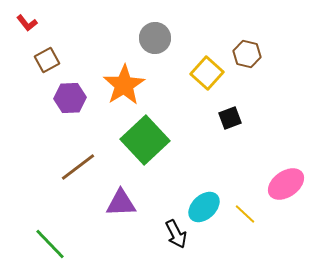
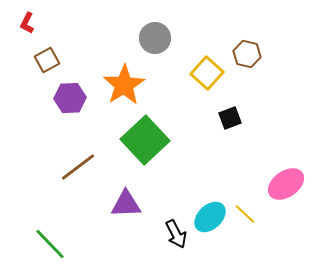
red L-shape: rotated 65 degrees clockwise
purple triangle: moved 5 px right, 1 px down
cyan ellipse: moved 6 px right, 10 px down
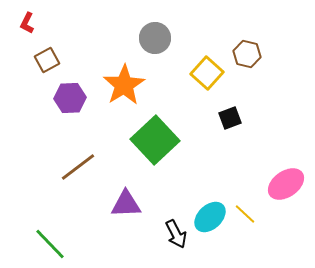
green square: moved 10 px right
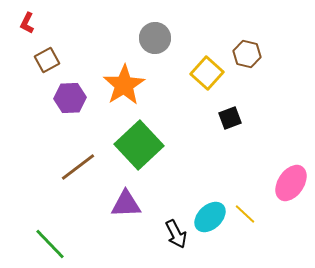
green square: moved 16 px left, 5 px down
pink ellipse: moved 5 px right, 1 px up; rotated 21 degrees counterclockwise
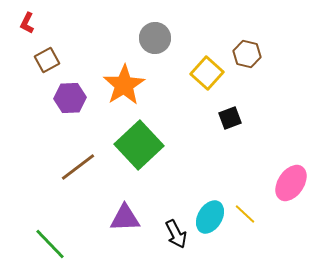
purple triangle: moved 1 px left, 14 px down
cyan ellipse: rotated 16 degrees counterclockwise
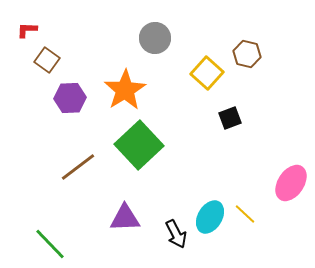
red L-shape: moved 7 px down; rotated 65 degrees clockwise
brown square: rotated 25 degrees counterclockwise
orange star: moved 1 px right, 5 px down
